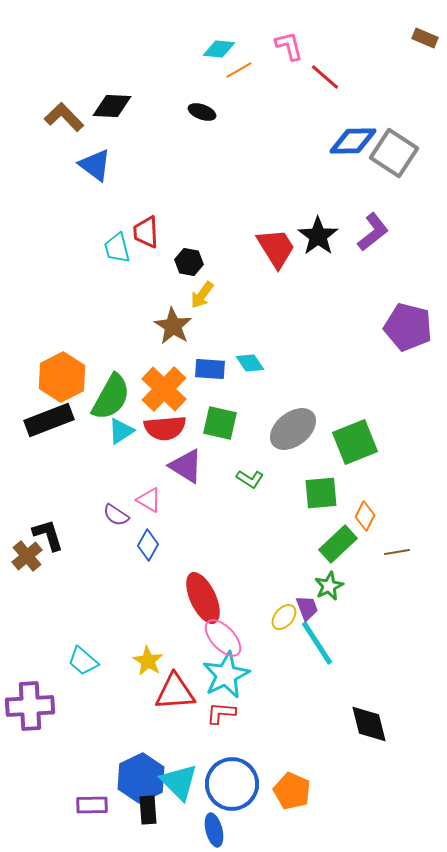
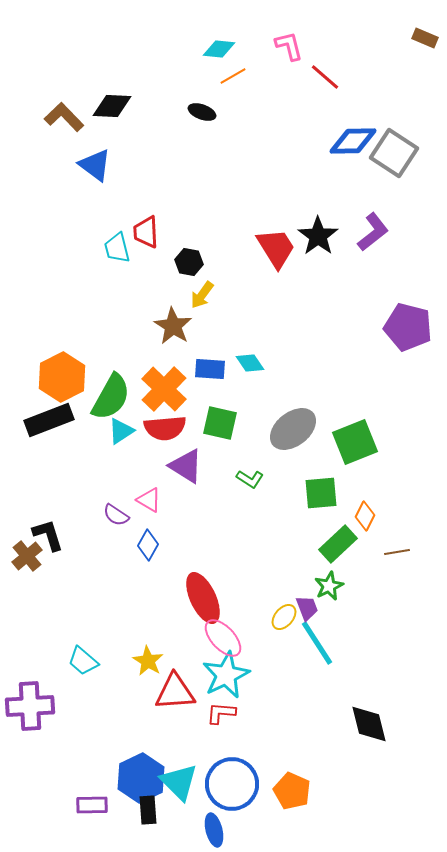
orange line at (239, 70): moved 6 px left, 6 px down
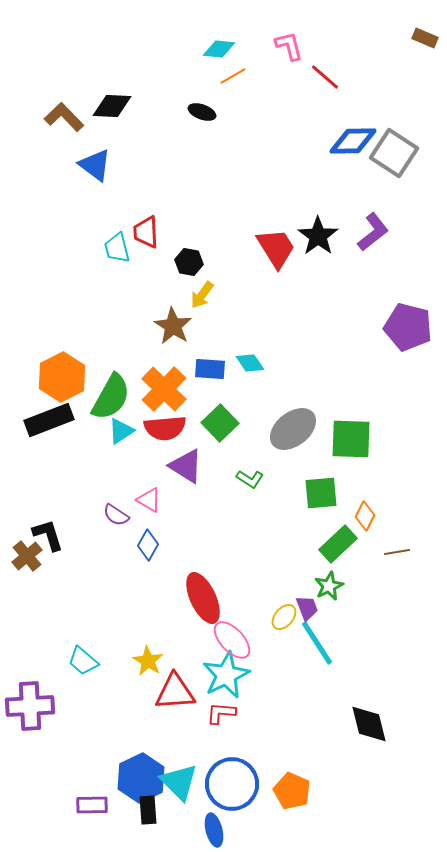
green square at (220, 423): rotated 33 degrees clockwise
green square at (355, 442): moved 4 px left, 3 px up; rotated 24 degrees clockwise
pink ellipse at (223, 638): moved 9 px right, 2 px down
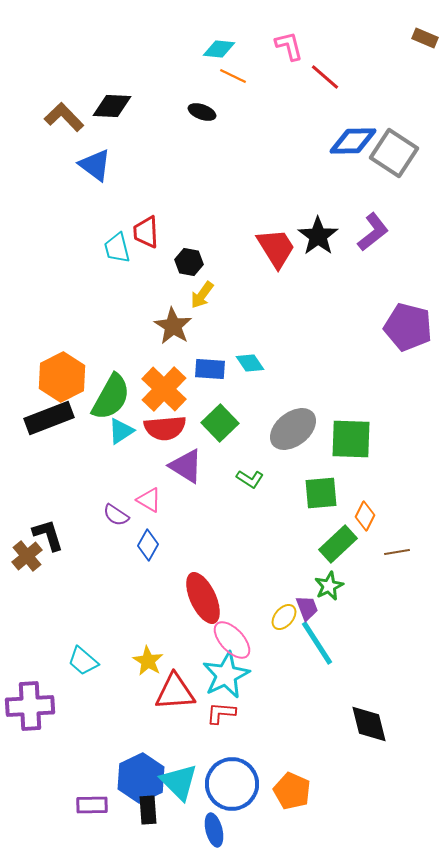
orange line at (233, 76): rotated 56 degrees clockwise
black rectangle at (49, 420): moved 2 px up
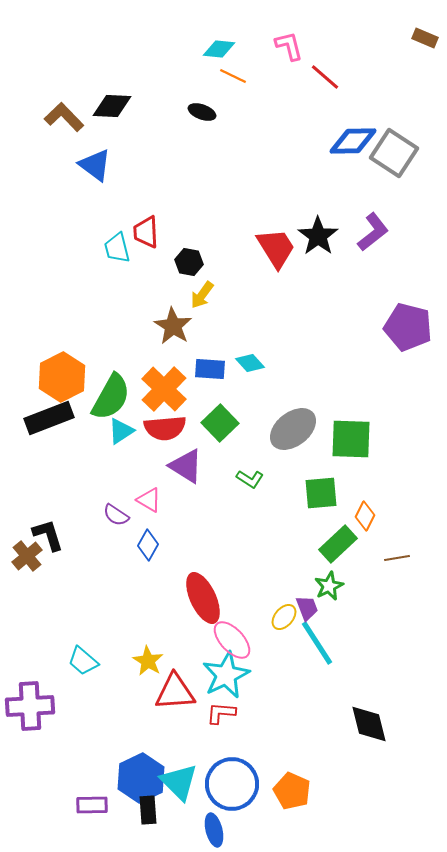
cyan diamond at (250, 363): rotated 8 degrees counterclockwise
brown line at (397, 552): moved 6 px down
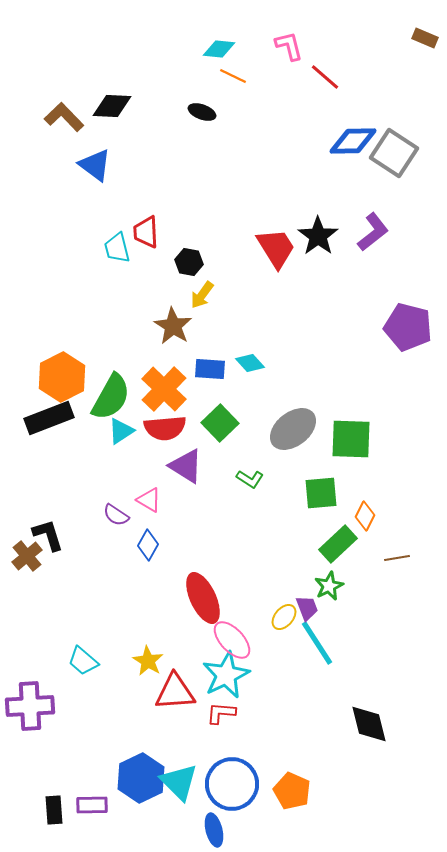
black rectangle at (148, 810): moved 94 px left
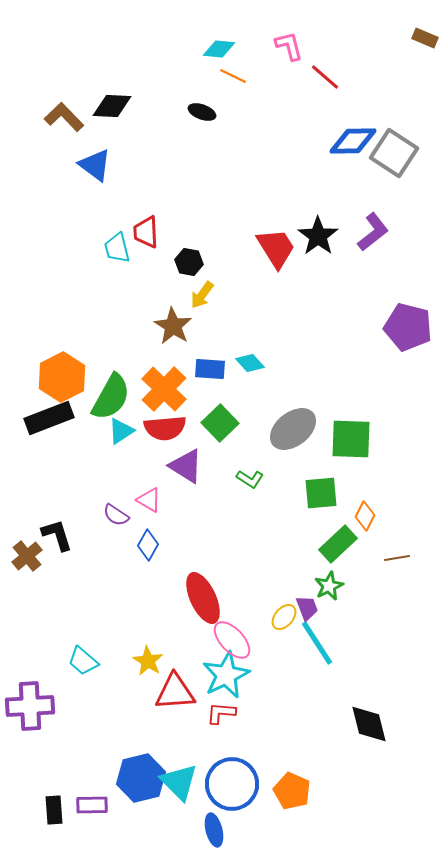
black L-shape at (48, 535): moved 9 px right
blue hexagon at (141, 778): rotated 12 degrees clockwise
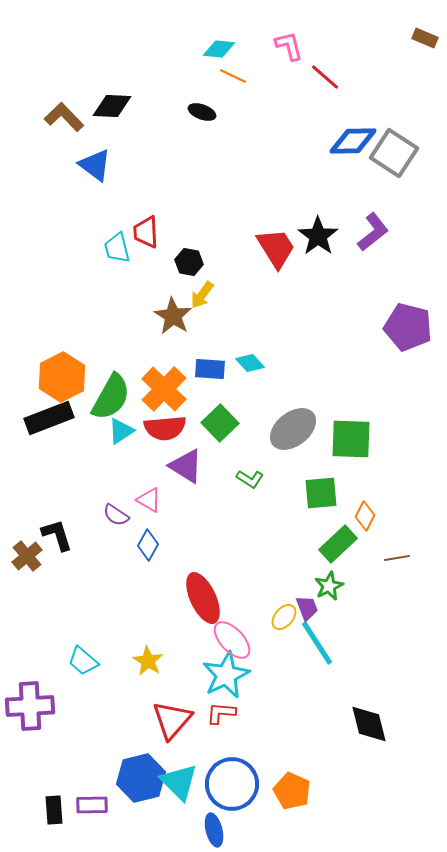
brown star at (173, 326): moved 10 px up
red triangle at (175, 692): moved 3 px left, 28 px down; rotated 45 degrees counterclockwise
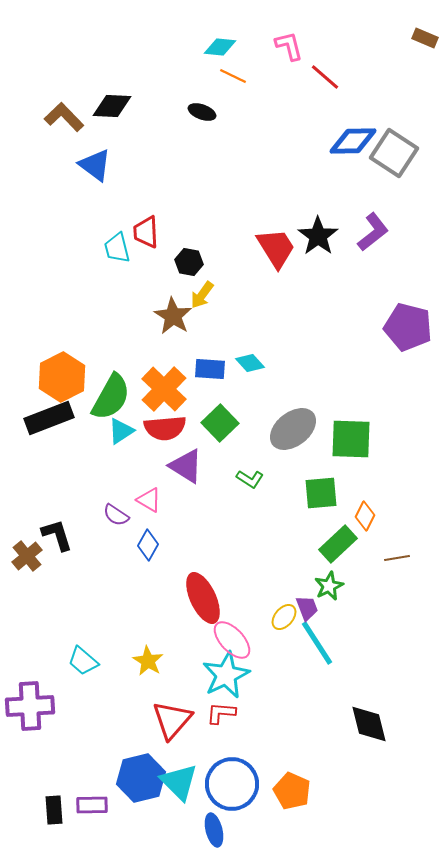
cyan diamond at (219, 49): moved 1 px right, 2 px up
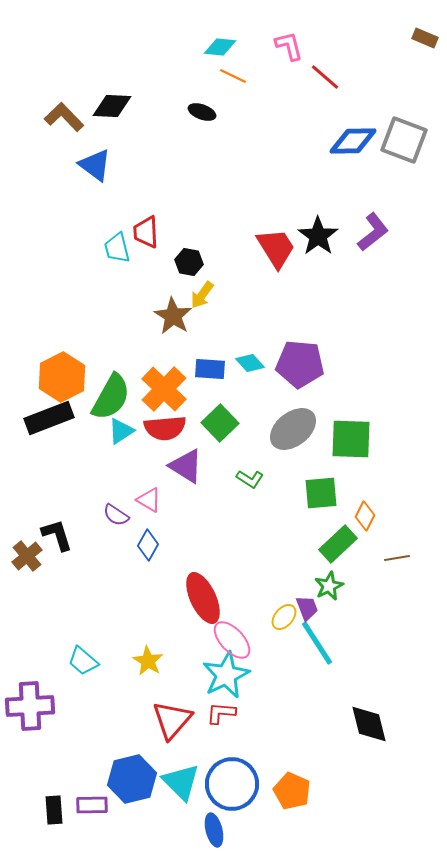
gray square at (394, 153): moved 10 px right, 13 px up; rotated 12 degrees counterclockwise
purple pentagon at (408, 327): moved 108 px left, 37 px down; rotated 9 degrees counterclockwise
blue hexagon at (141, 778): moved 9 px left, 1 px down
cyan triangle at (179, 782): moved 2 px right
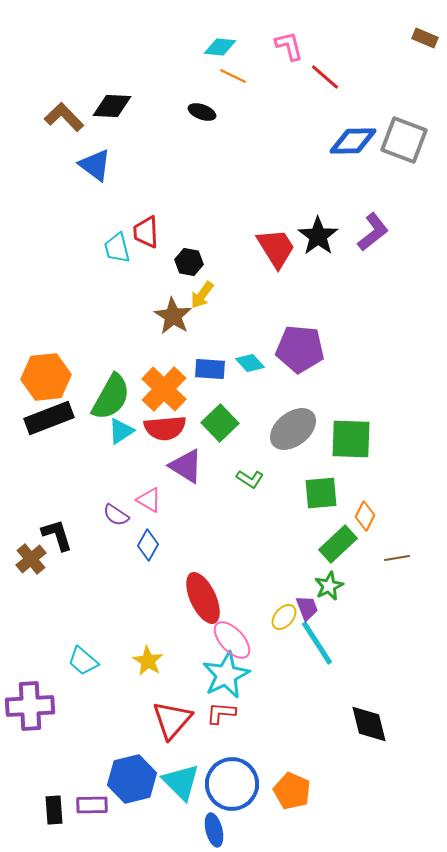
purple pentagon at (300, 364): moved 15 px up
orange hexagon at (62, 377): moved 16 px left; rotated 21 degrees clockwise
brown cross at (27, 556): moved 4 px right, 3 px down
